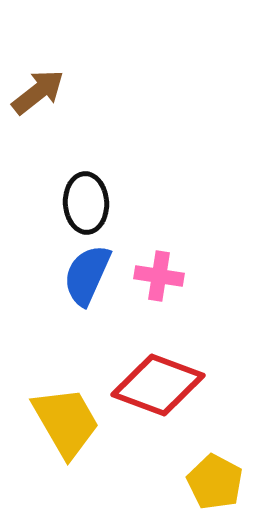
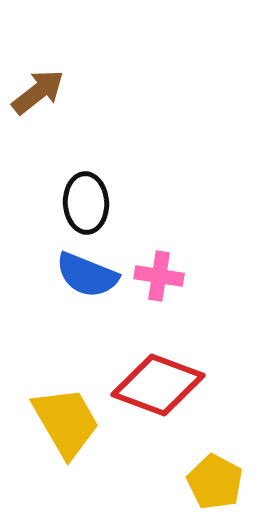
blue semicircle: rotated 92 degrees counterclockwise
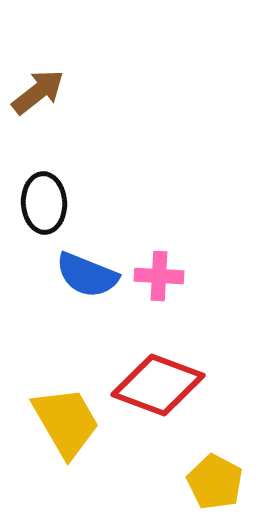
black ellipse: moved 42 px left
pink cross: rotated 6 degrees counterclockwise
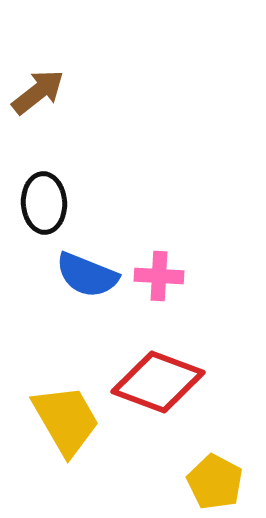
red diamond: moved 3 px up
yellow trapezoid: moved 2 px up
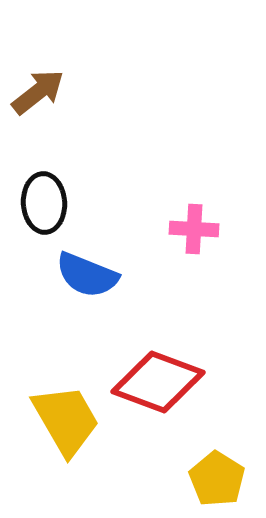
pink cross: moved 35 px right, 47 px up
yellow pentagon: moved 2 px right, 3 px up; rotated 4 degrees clockwise
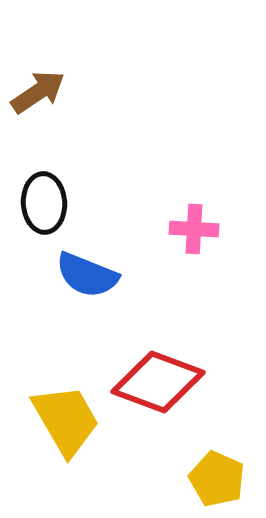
brown arrow: rotated 4 degrees clockwise
yellow pentagon: rotated 8 degrees counterclockwise
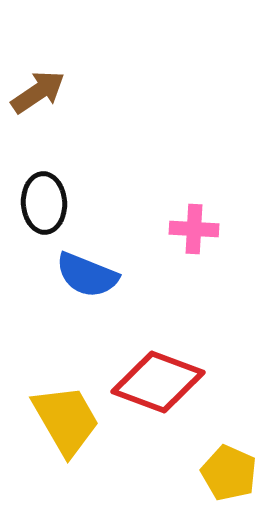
yellow pentagon: moved 12 px right, 6 px up
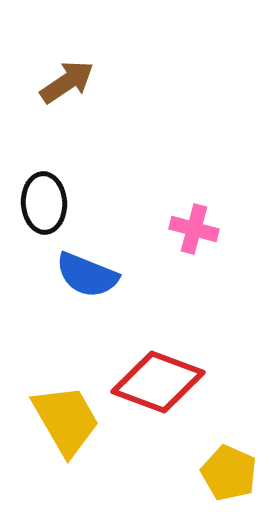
brown arrow: moved 29 px right, 10 px up
pink cross: rotated 12 degrees clockwise
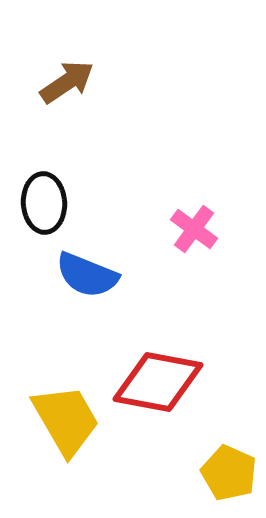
pink cross: rotated 21 degrees clockwise
red diamond: rotated 10 degrees counterclockwise
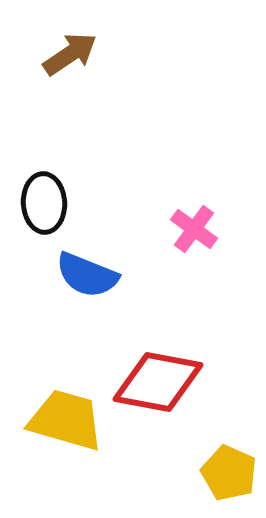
brown arrow: moved 3 px right, 28 px up
yellow trapezoid: rotated 44 degrees counterclockwise
